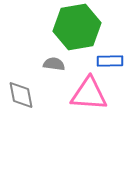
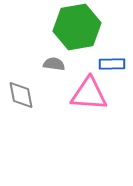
blue rectangle: moved 2 px right, 3 px down
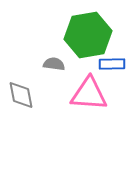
green hexagon: moved 11 px right, 8 px down
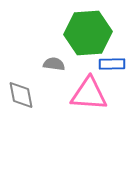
green hexagon: moved 2 px up; rotated 6 degrees clockwise
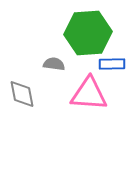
gray diamond: moved 1 px right, 1 px up
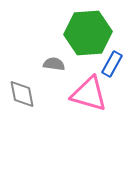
blue rectangle: rotated 60 degrees counterclockwise
pink triangle: rotated 12 degrees clockwise
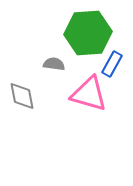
gray diamond: moved 2 px down
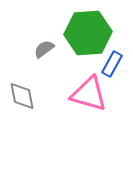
gray semicircle: moved 10 px left, 15 px up; rotated 45 degrees counterclockwise
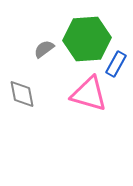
green hexagon: moved 1 px left, 6 px down
blue rectangle: moved 4 px right
gray diamond: moved 2 px up
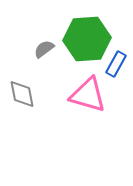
pink triangle: moved 1 px left, 1 px down
